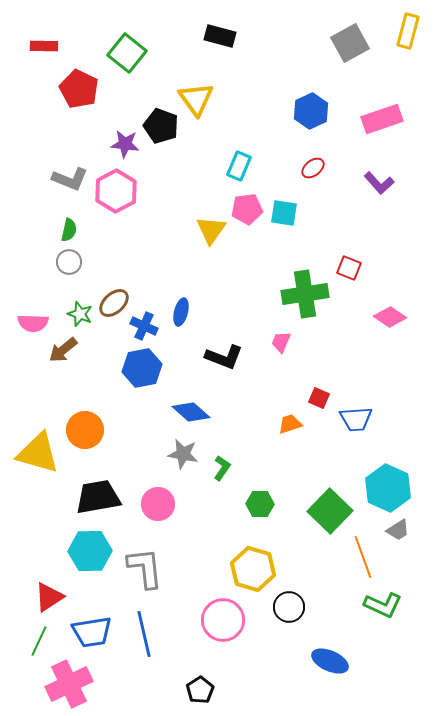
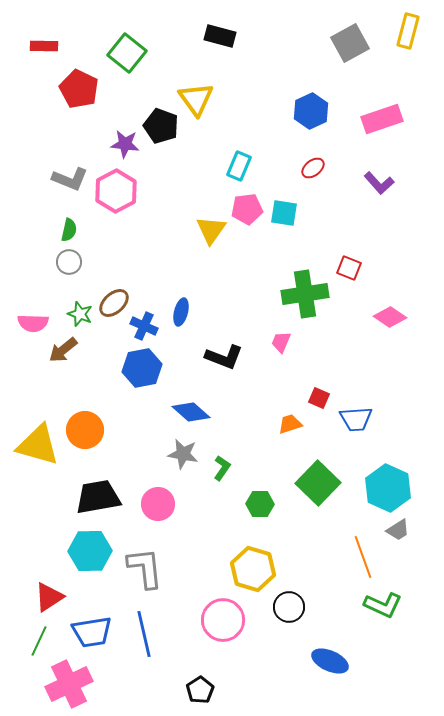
yellow triangle at (38, 453): moved 8 px up
green square at (330, 511): moved 12 px left, 28 px up
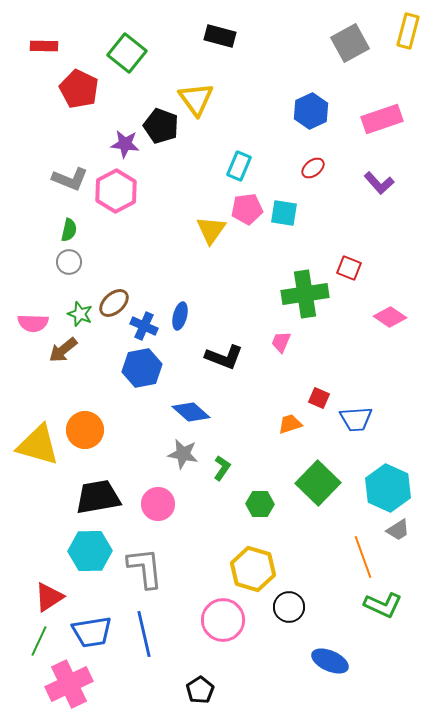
blue ellipse at (181, 312): moved 1 px left, 4 px down
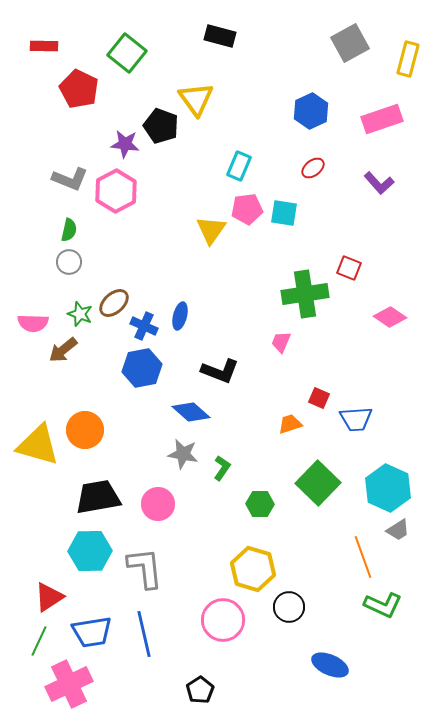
yellow rectangle at (408, 31): moved 28 px down
black L-shape at (224, 357): moved 4 px left, 14 px down
blue ellipse at (330, 661): moved 4 px down
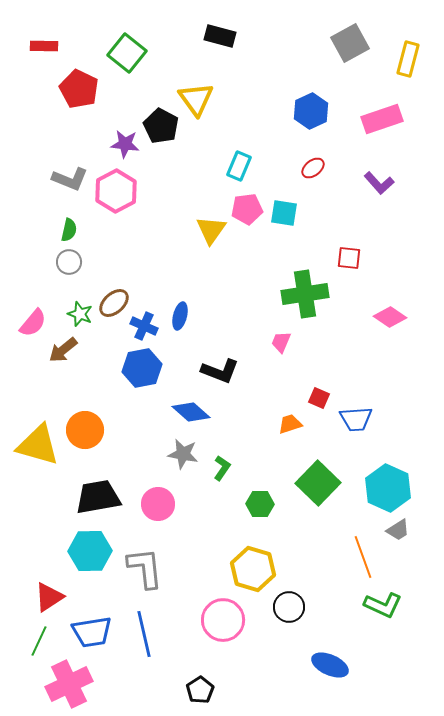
black pentagon at (161, 126): rotated 8 degrees clockwise
red square at (349, 268): moved 10 px up; rotated 15 degrees counterclockwise
pink semicircle at (33, 323): rotated 52 degrees counterclockwise
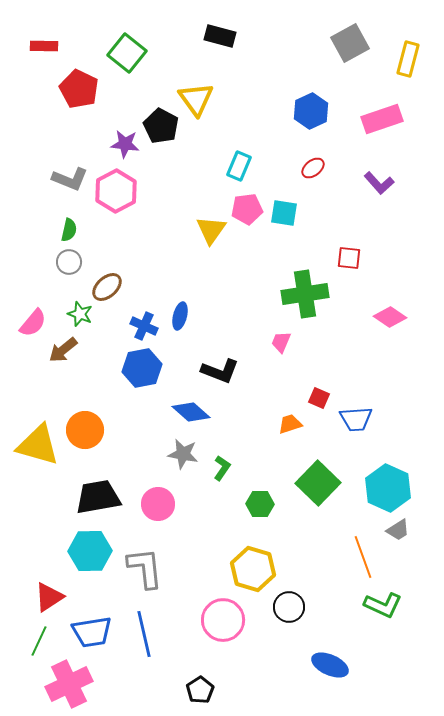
brown ellipse at (114, 303): moved 7 px left, 16 px up
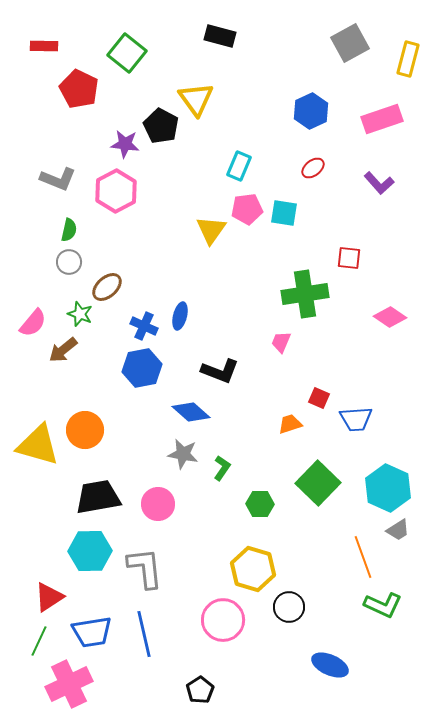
gray L-shape at (70, 179): moved 12 px left
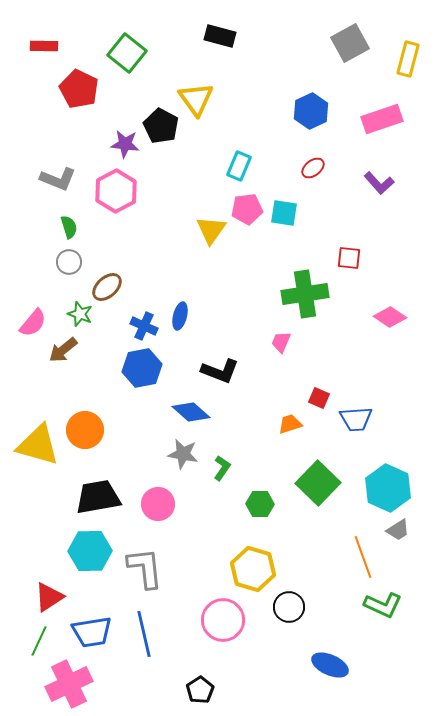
green semicircle at (69, 230): moved 3 px up; rotated 30 degrees counterclockwise
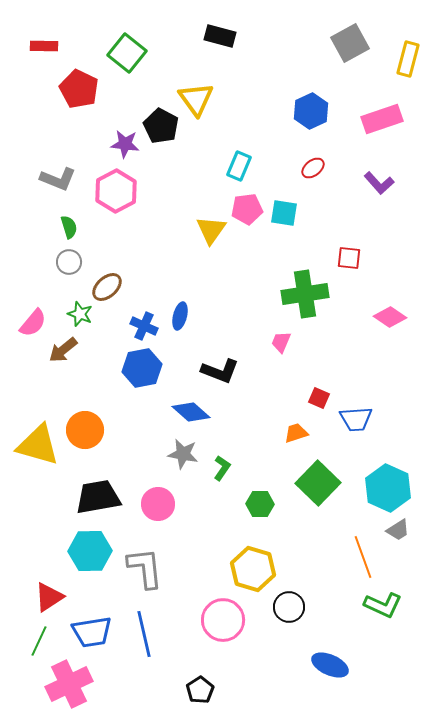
orange trapezoid at (290, 424): moved 6 px right, 9 px down
